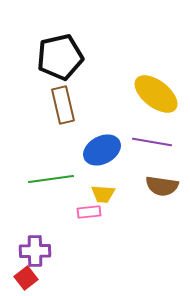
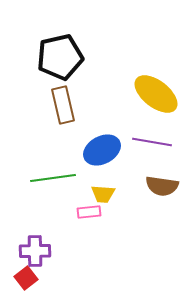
green line: moved 2 px right, 1 px up
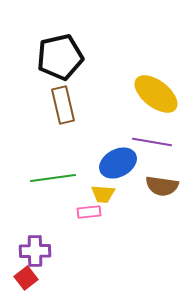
blue ellipse: moved 16 px right, 13 px down
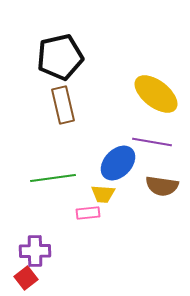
blue ellipse: rotated 18 degrees counterclockwise
pink rectangle: moved 1 px left, 1 px down
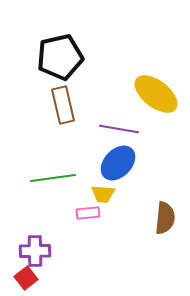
purple line: moved 33 px left, 13 px up
brown semicircle: moved 3 px right, 32 px down; rotated 92 degrees counterclockwise
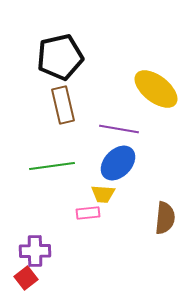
yellow ellipse: moved 5 px up
green line: moved 1 px left, 12 px up
